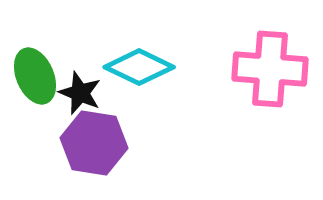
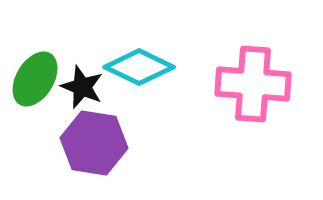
pink cross: moved 17 px left, 15 px down
green ellipse: moved 3 px down; rotated 54 degrees clockwise
black star: moved 2 px right, 6 px up
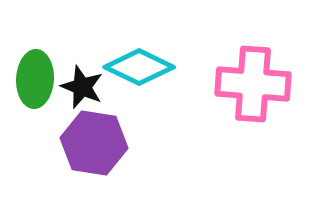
green ellipse: rotated 28 degrees counterclockwise
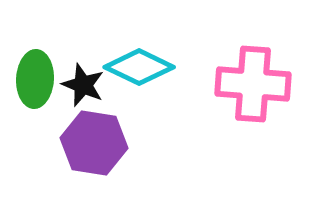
black star: moved 1 px right, 2 px up
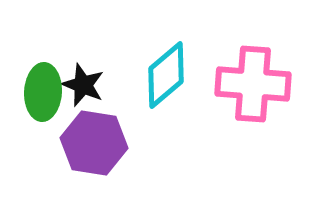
cyan diamond: moved 27 px right, 8 px down; rotated 66 degrees counterclockwise
green ellipse: moved 8 px right, 13 px down
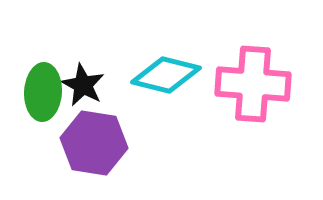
cyan diamond: rotated 54 degrees clockwise
black star: rotated 6 degrees clockwise
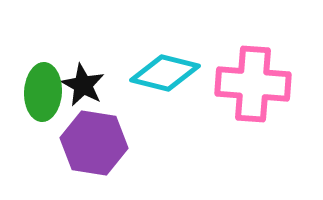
cyan diamond: moved 1 px left, 2 px up
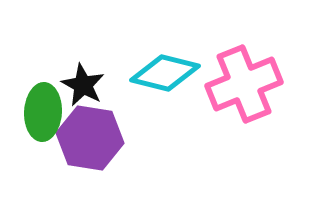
pink cross: moved 9 px left; rotated 26 degrees counterclockwise
green ellipse: moved 20 px down
purple hexagon: moved 4 px left, 5 px up
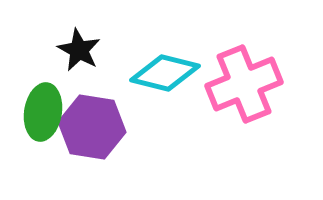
black star: moved 4 px left, 35 px up
green ellipse: rotated 6 degrees clockwise
purple hexagon: moved 2 px right, 11 px up
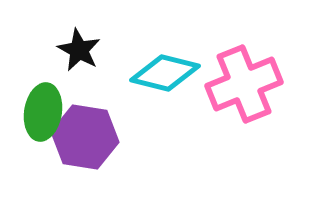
purple hexagon: moved 7 px left, 10 px down
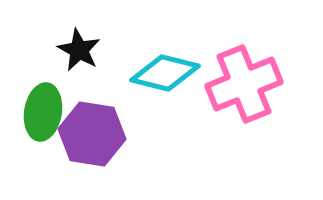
purple hexagon: moved 7 px right, 3 px up
